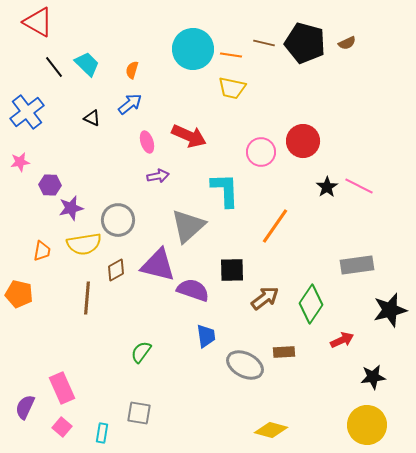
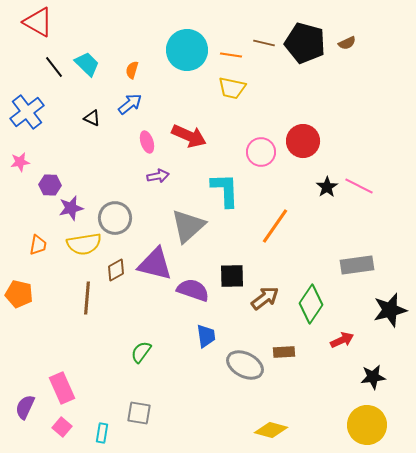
cyan circle at (193, 49): moved 6 px left, 1 px down
gray circle at (118, 220): moved 3 px left, 2 px up
orange trapezoid at (42, 251): moved 4 px left, 6 px up
purple triangle at (158, 265): moved 3 px left, 1 px up
black square at (232, 270): moved 6 px down
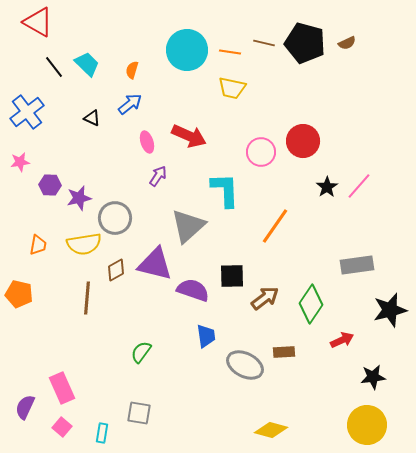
orange line at (231, 55): moved 1 px left, 3 px up
purple arrow at (158, 176): rotated 45 degrees counterclockwise
pink line at (359, 186): rotated 76 degrees counterclockwise
purple star at (71, 208): moved 8 px right, 10 px up
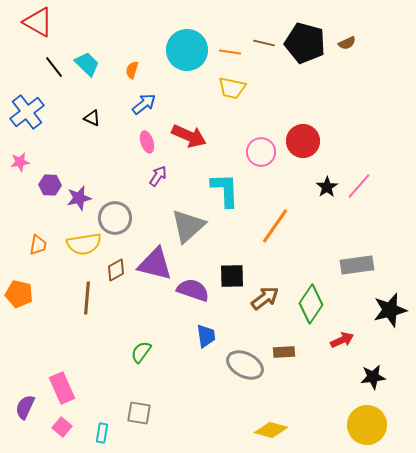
blue arrow at (130, 104): moved 14 px right
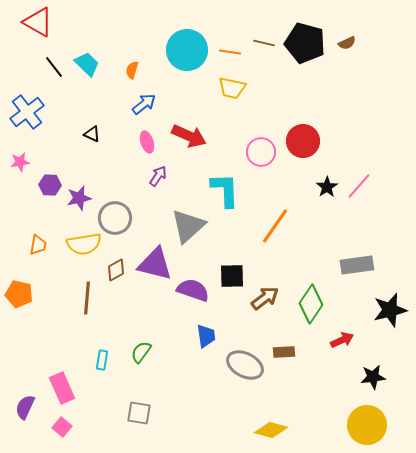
black triangle at (92, 118): moved 16 px down
cyan rectangle at (102, 433): moved 73 px up
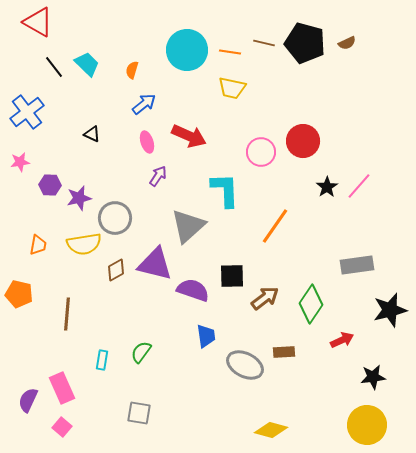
brown line at (87, 298): moved 20 px left, 16 px down
purple semicircle at (25, 407): moved 3 px right, 7 px up
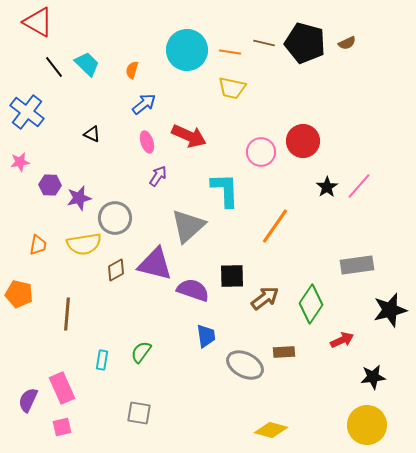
blue cross at (27, 112): rotated 16 degrees counterclockwise
pink square at (62, 427): rotated 36 degrees clockwise
